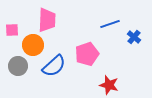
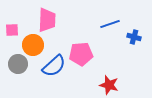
blue cross: rotated 24 degrees counterclockwise
pink pentagon: moved 6 px left; rotated 15 degrees clockwise
gray circle: moved 2 px up
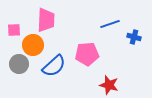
pink trapezoid: moved 1 px left
pink square: moved 2 px right
pink pentagon: moved 6 px right
gray circle: moved 1 px right
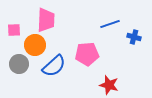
orange circle: moved 2 px right
